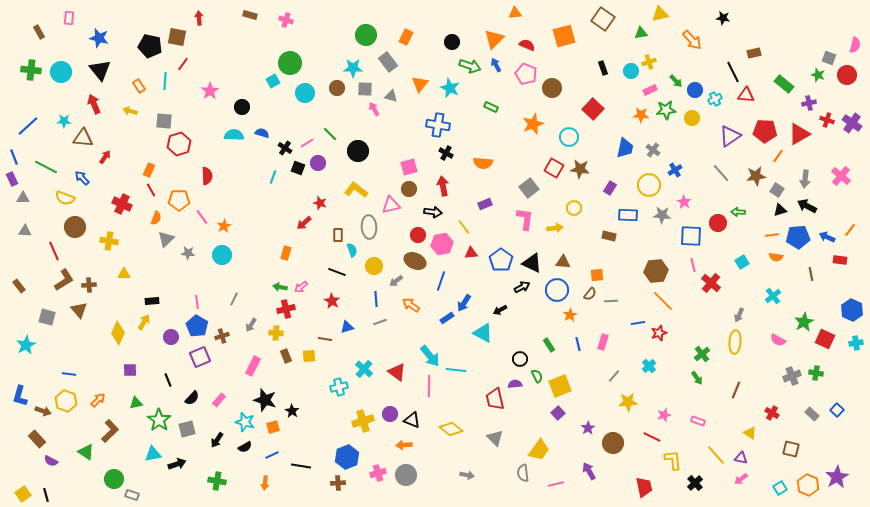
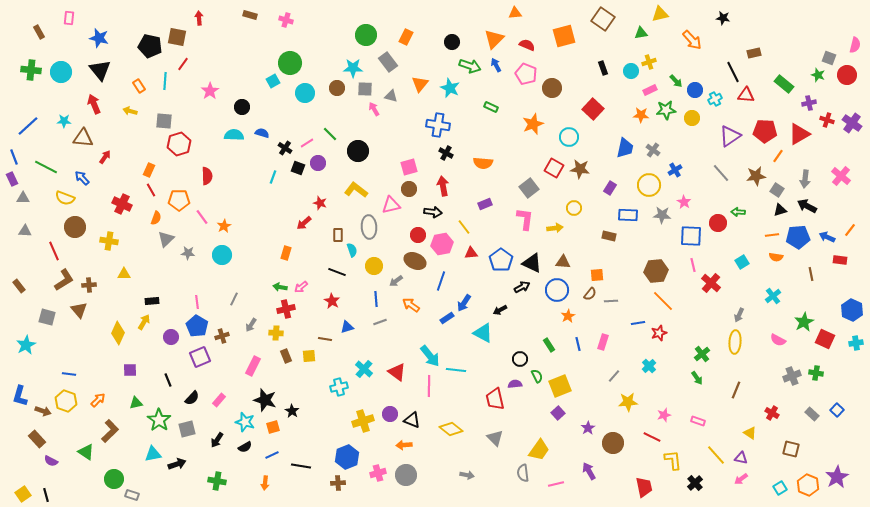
orange star at (570, 315): moved 2 px left, 1 px down
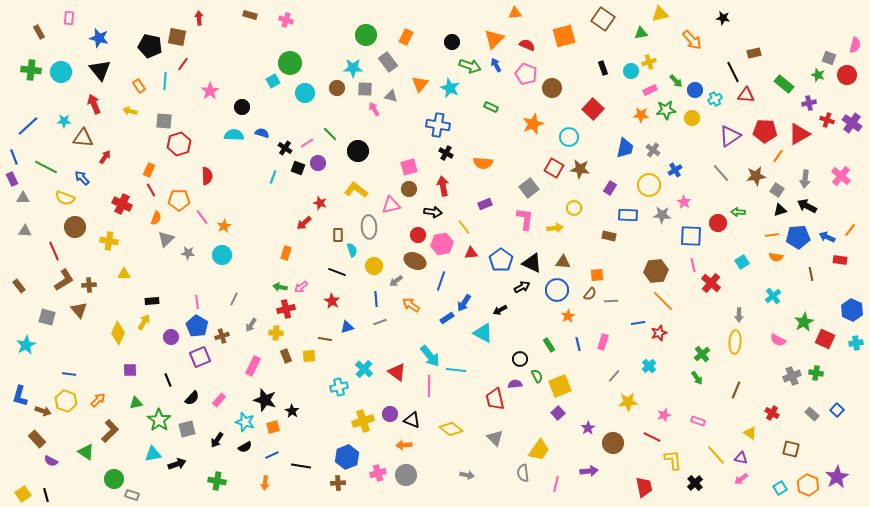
gray arrow at (739, 315): rotated 24 degrees counterclockwise
purple arrow at (589, 471): rotated 114 degrees clockwise
pink line at (556, 484): rotated 63 degrees counterclockwise
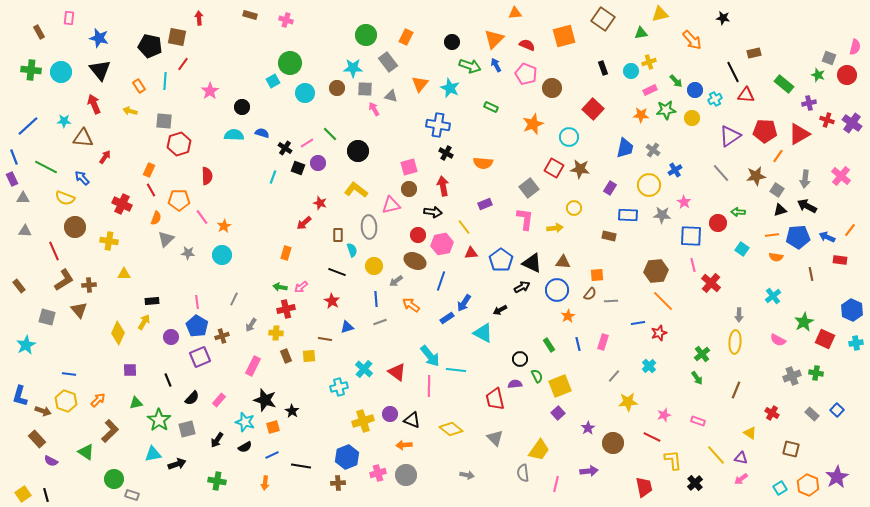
pink semicircle at (855, 45): moved 2 px down
cyan square at (742, 262): moved 13 px up; rotated 24 degrees counterclockwise
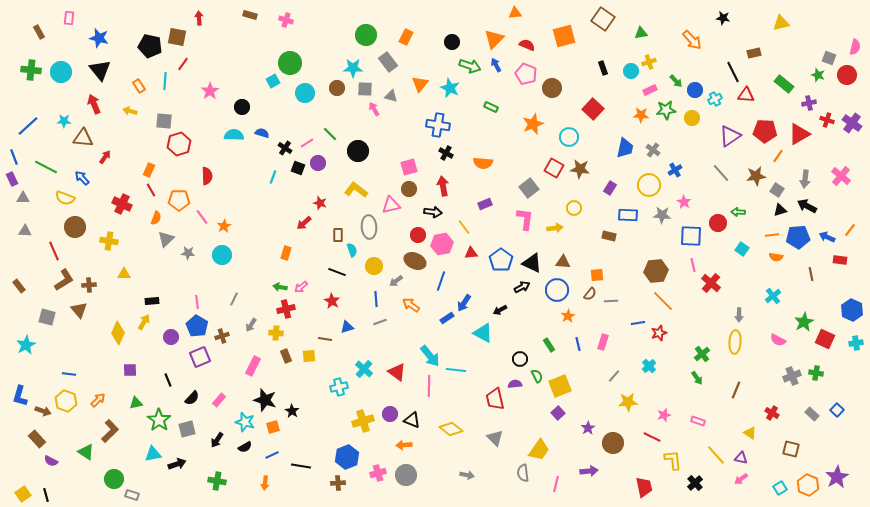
yellow triangle at (660, 14): moved 121 px right, 9 px down
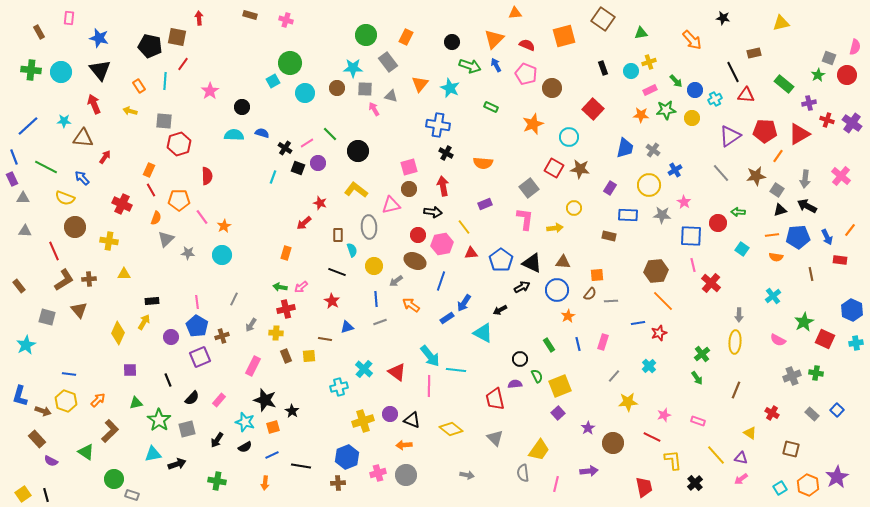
green star at (818, 75): rotated 24 degrees clockwise
blue arrow at (827, 237): rotated 140 degrees counterclockwise
brown cross at (89, 285): moved 6 px up
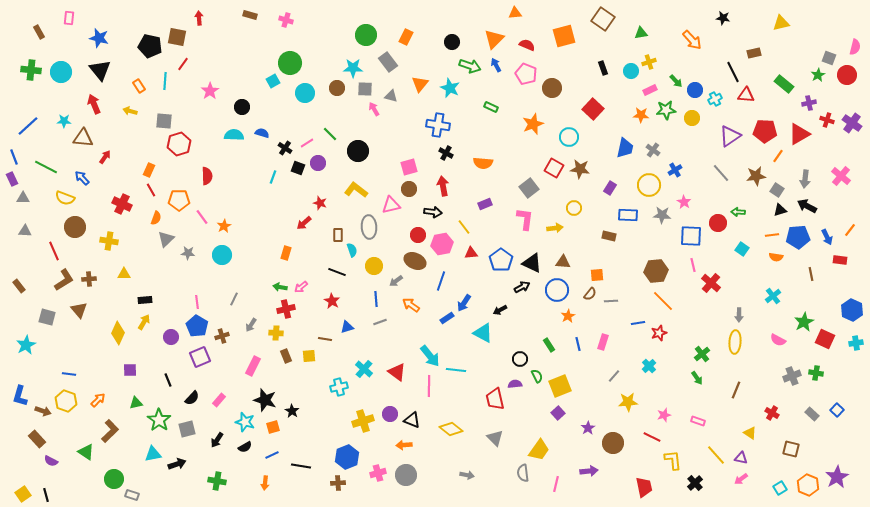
black rectangle at (152, 301): moved 7 px left, 1 px up
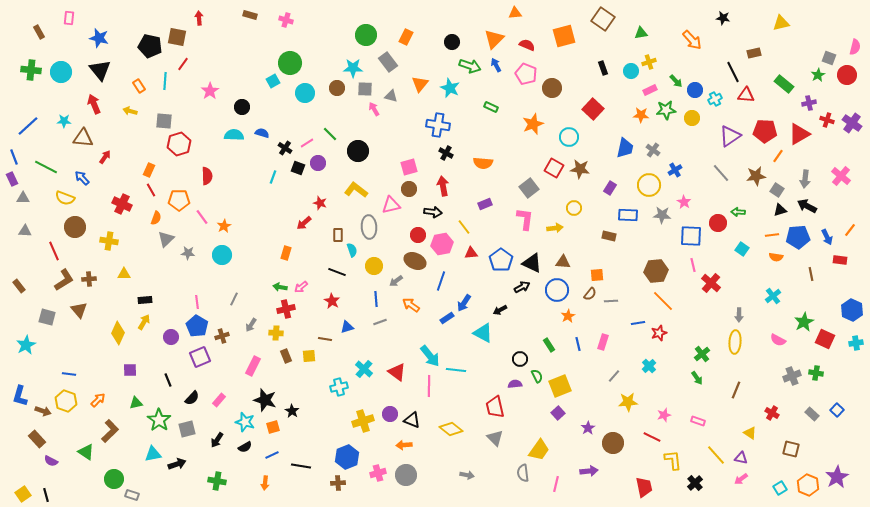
red trapezoid at (495, 399): moved 8 px down
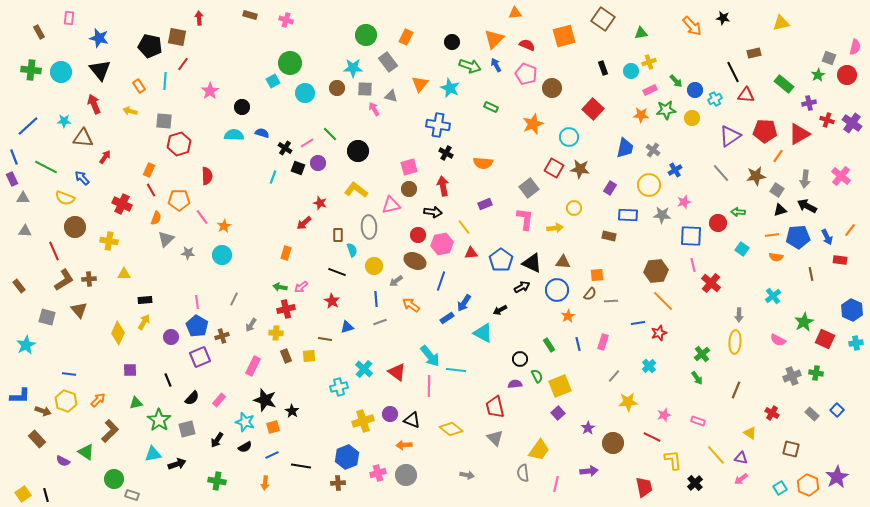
orange arrow at (692, 40): moved 14 px up
pink star at (684, 202): rotated 24 degrees clockwise
blue L-shape at (20, 396): rotated 105 degrees counterclockwise
purple semicircle at (51, 461): moved 12 px right
